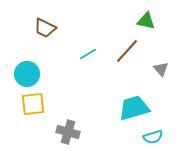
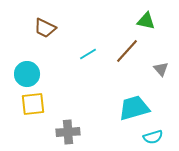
gray cross: rotated 20 degrees counterclockwise
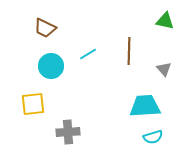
green triangle: moved 19 px right
brown line: moved 2 px right; rotated 40 degrees counterclockwise
gray triangle: moved 3 px right
cyan circle: moved 24 px right, 8 px up
cyan trapezoid: moved 11 px right, 2 px up; rotated 12 degrees clockwise
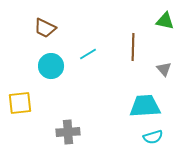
brown line: moved 4 px right, 4 px up
yellow square: moved 13 px left, 1 px up
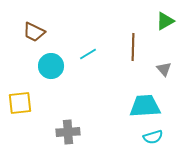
green triangle: rotated 42 degrees counterclockwise
brown trapezoid: moved 11 px left, 4 px down
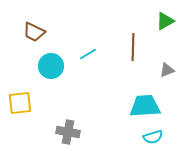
gray triangle: moved 3 px right, 1 px down; rotated 49 degrees clockwise
gray cross: rotated 15 degrees clockwise
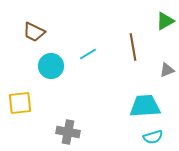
brown line: rotated 12 degrees counterclockwise
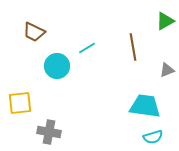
cyan line: moved 1 px left, 6 px up
cyan circle: moved 6 px right
cyan trapezoid: rotated 12 degrees clockwise
gray cross: moved 19 px left
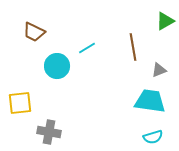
gray triangle: moved 8 px left
cyan trapezoid: moved 5 px right, 5 px up
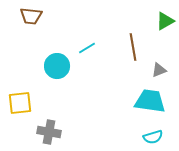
brown trapezoid: moved 3 px left, 16 px up; rotated 20 degrees counterclockwise
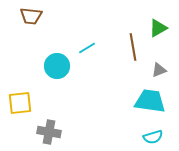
green triangle: moved 7 px left, 7 px down
